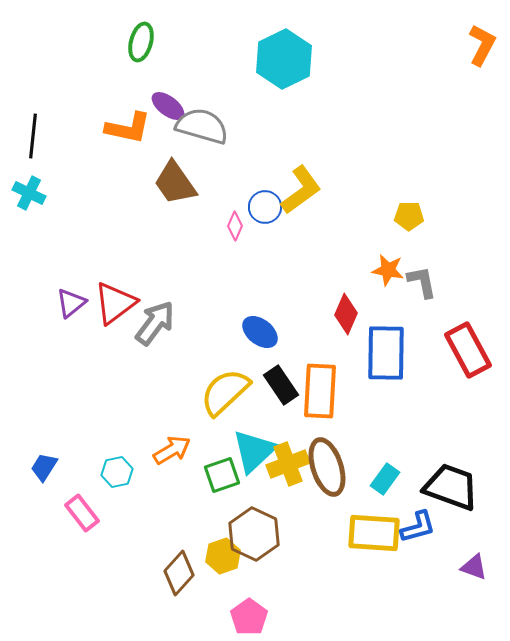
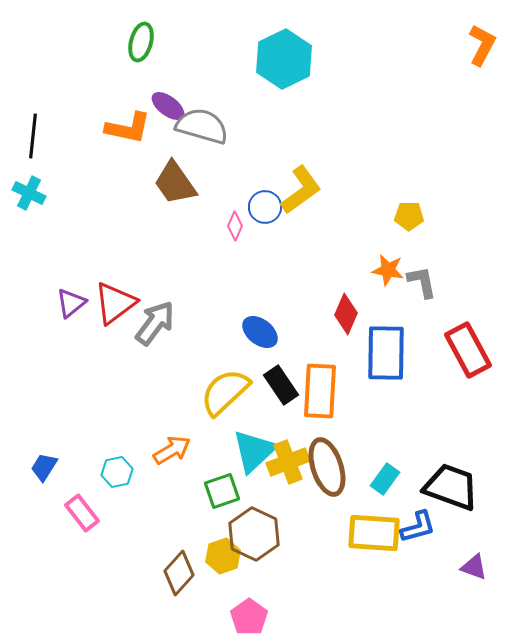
yellow cross at (288, 464): moved 2 px up
green square at (222, 475): moved 16 px down
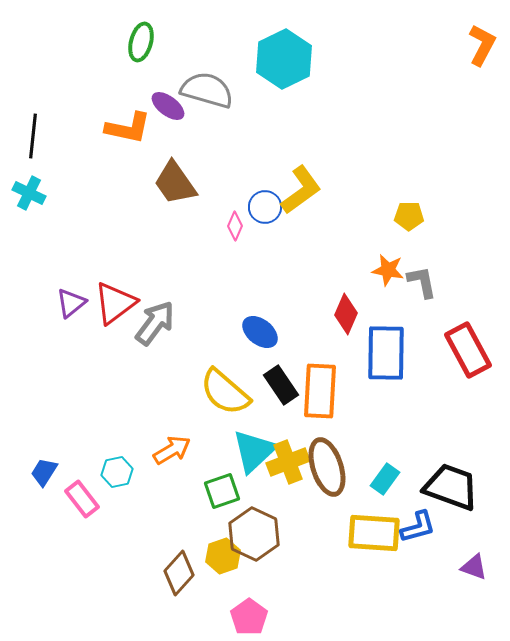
gray semicircle at (202, 126): moved 5 px right, 36 px up
yellow semicircle at (225, 392): rotated 96 degrees counterclockwise
blue trapezoid at (44, 467): moved 5 px down
pink rectangle at (82, 513): moved 14 px up
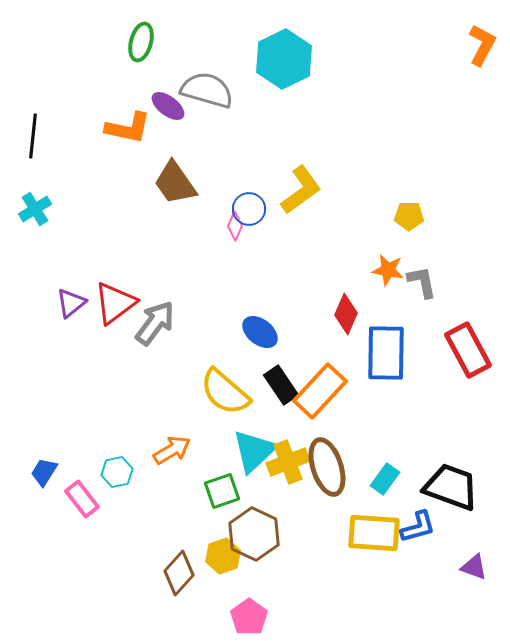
cyan cross at (29, 193): moved 6 px right, 16 px down; rotated 32 degrees clockwise
blue circle at (265, 207): moved 16 px left, 2 px down
orange rectangle at (320, 391): rotated 40 degrees clockwise
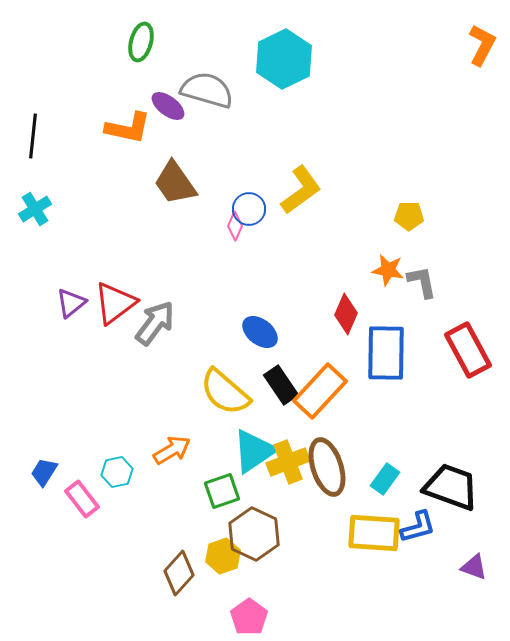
cyan triangle at (254, 451): rotated 9 degrees clockwise
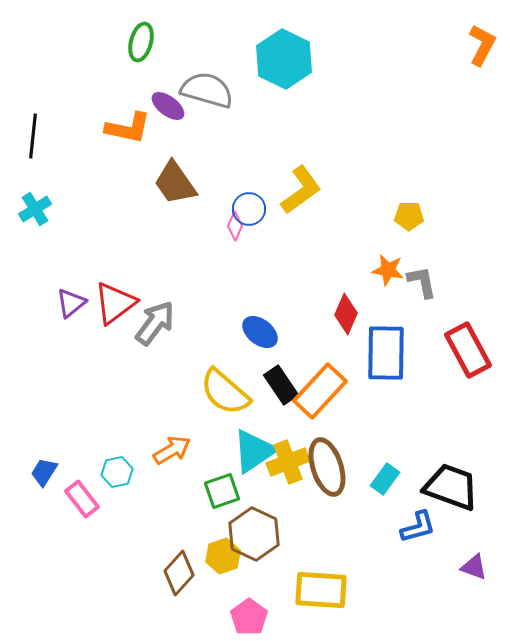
cyan hexagon at (284, 59): rotated 8 degrees counterclockwise
yellow rectangle at (374, 533): moved 53 px left, 57 px down
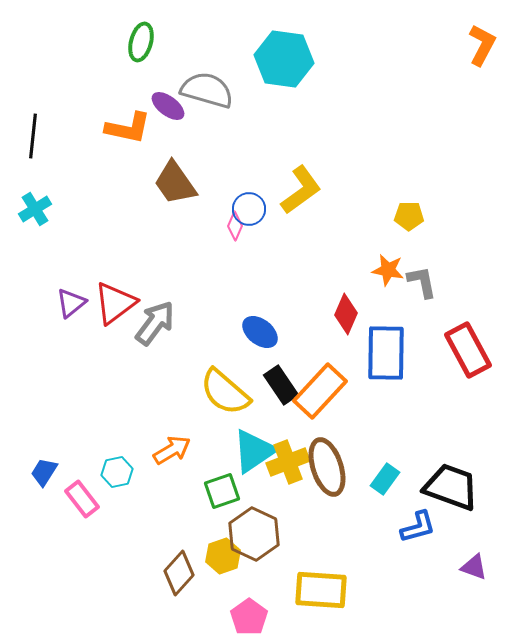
cyan hexagon at (284, 59): rotated 18 degrees counterclockwise
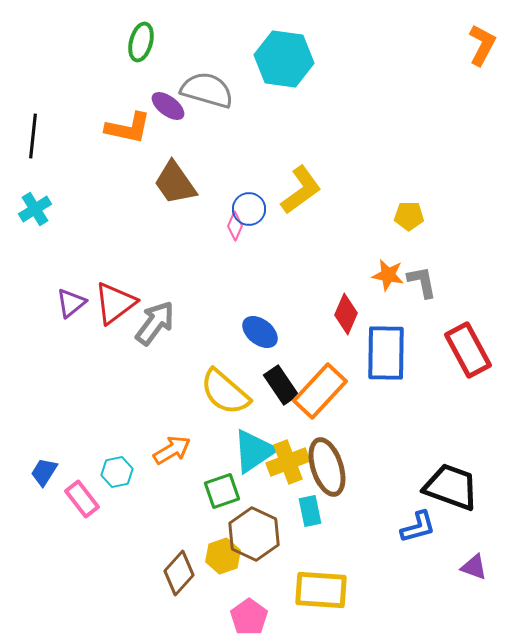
orange star at (388, 270): moved 5 px down
cyan rectangle at (385, 479): moved 75 px left, 32 px down; rotated 48 degrees counterclockwise
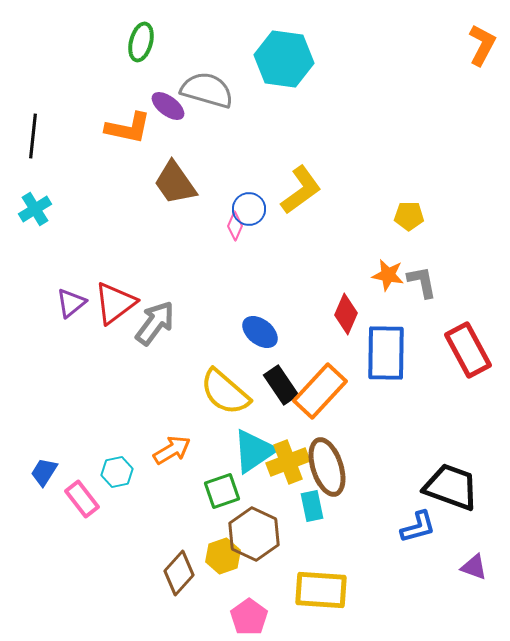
cyan rectangle at (310, 511): moved 2 px right, 5 px up
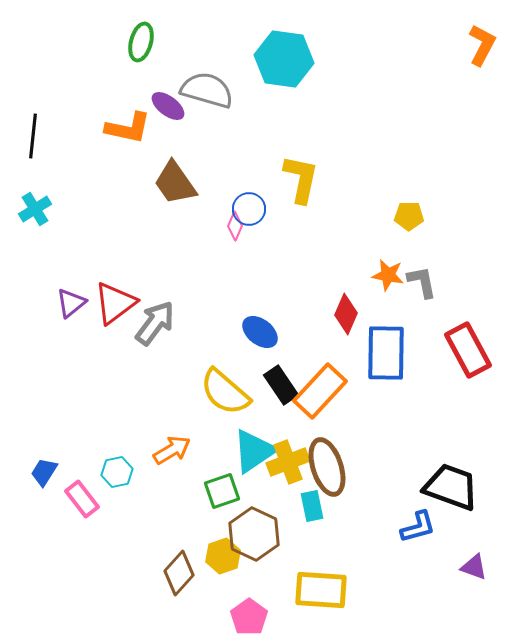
yellow L-shape at (301, 190): moved 11 px up; rotated 42 degrees counterclockwise
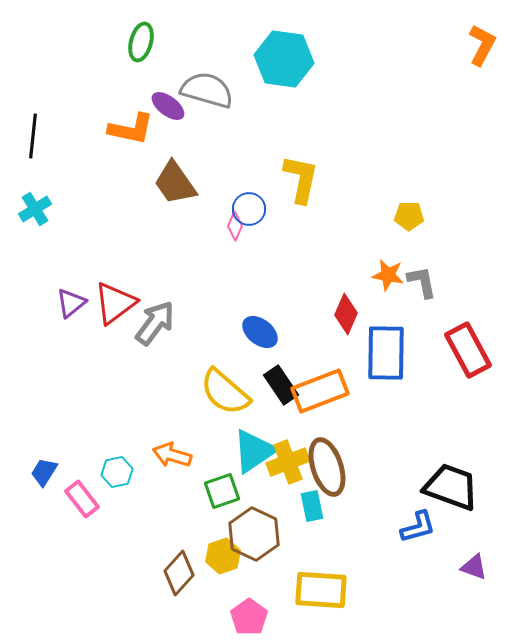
orange L-shape at (128, 128): moved 3 px right, 1 px down
orange rectangle at (320, 391): rotated 26 degrees clockwise
orange arrow at (172, 450): moved 5 px down; rotated 132 degrees counterclockwise
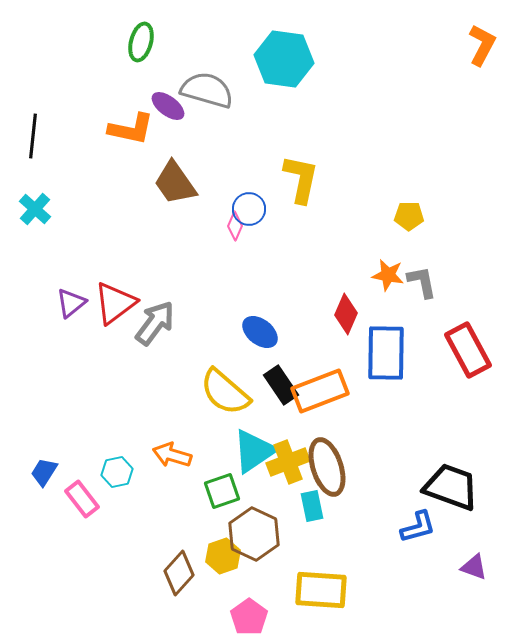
cyan cross at (35, 209): rotated 16 degrees counterclockwise
